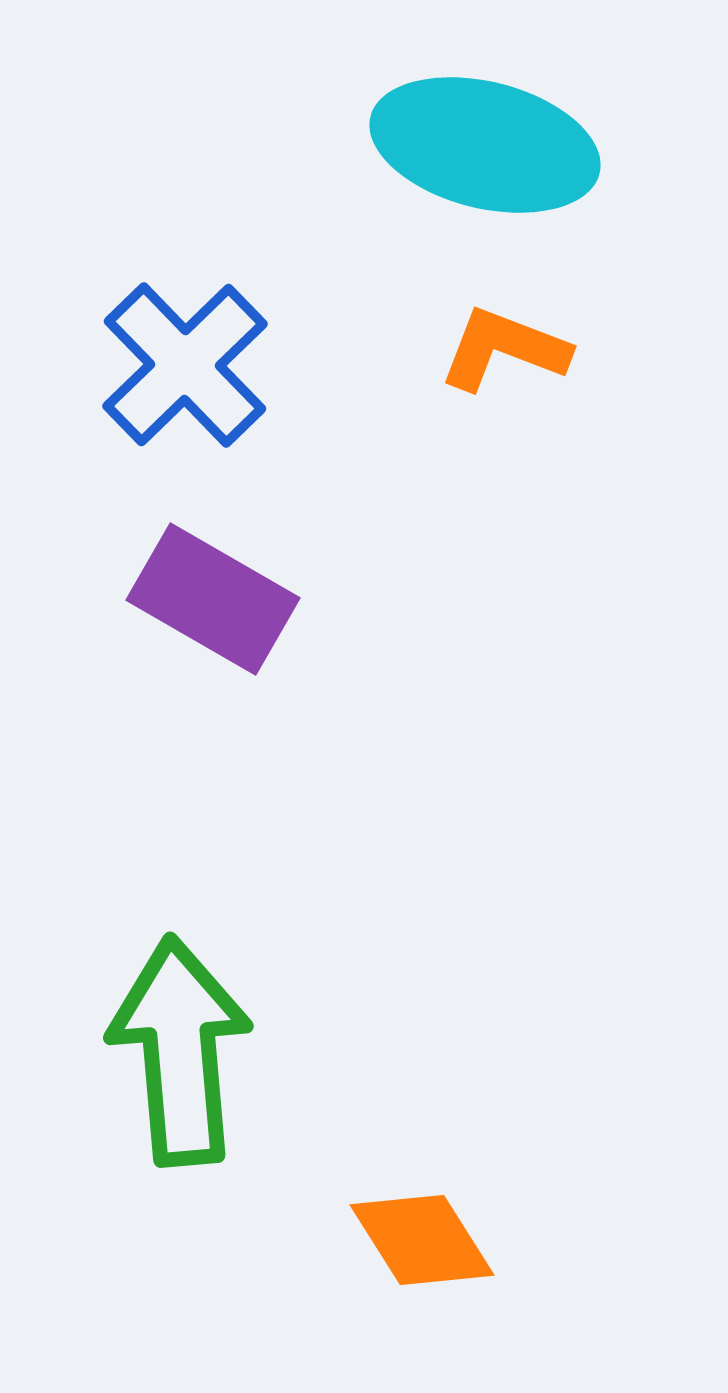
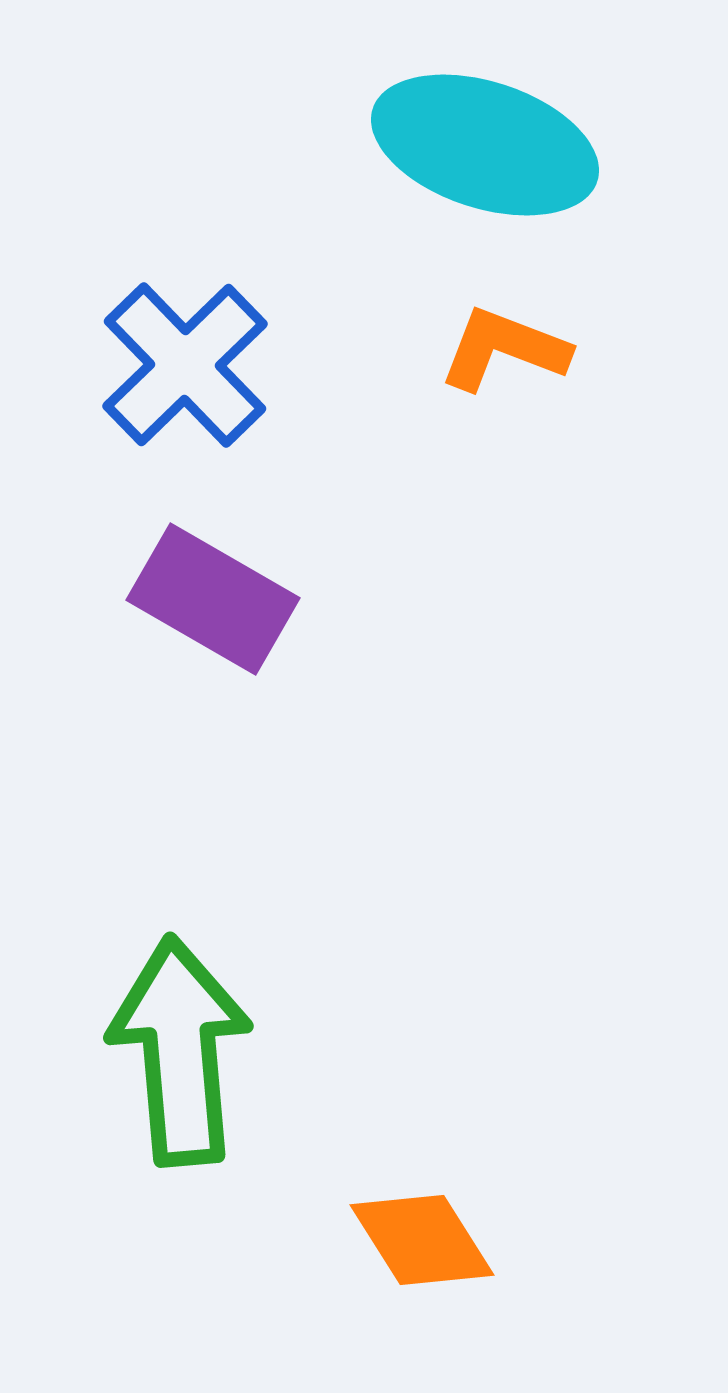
cyan ellipse: rotated 4 degrees clockwise
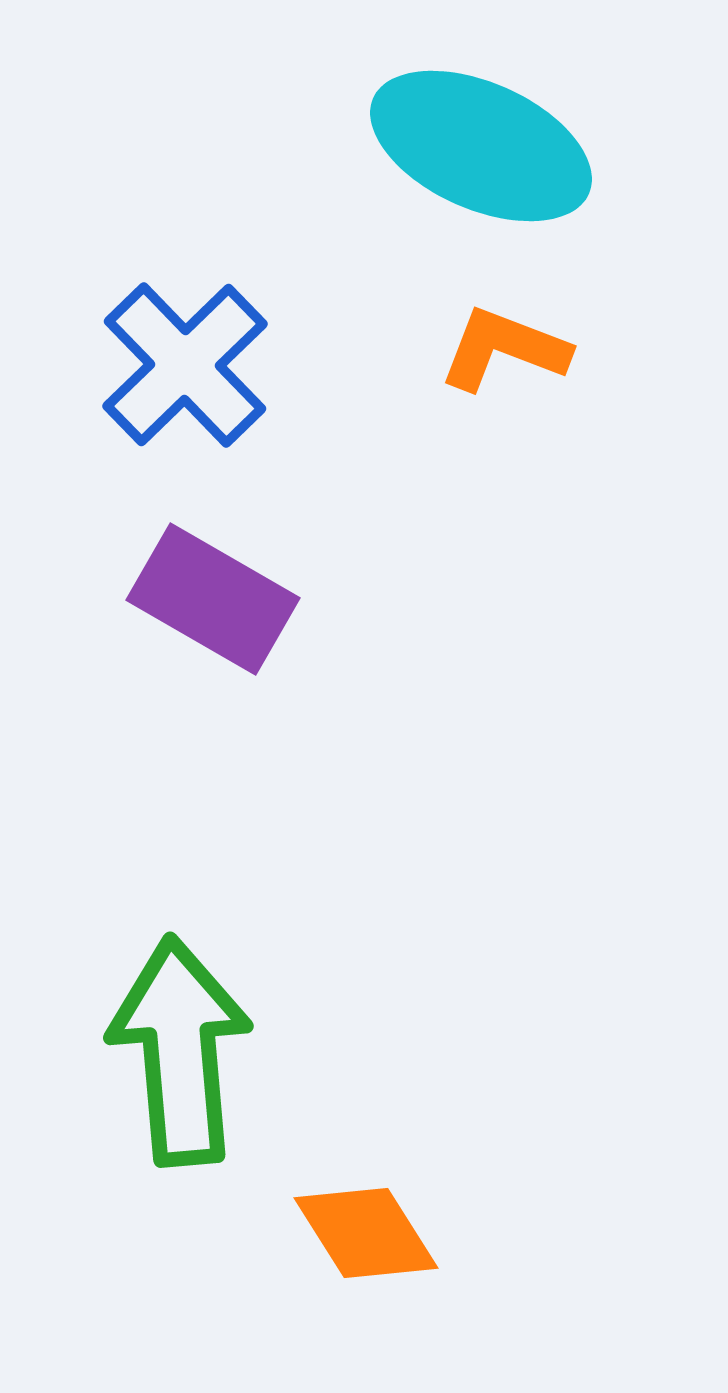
cyan ellipse: moved 4 px left, 1 px down; rotated 6 degrees clockwise
orange diamond: moved 56 px left, 7 px up
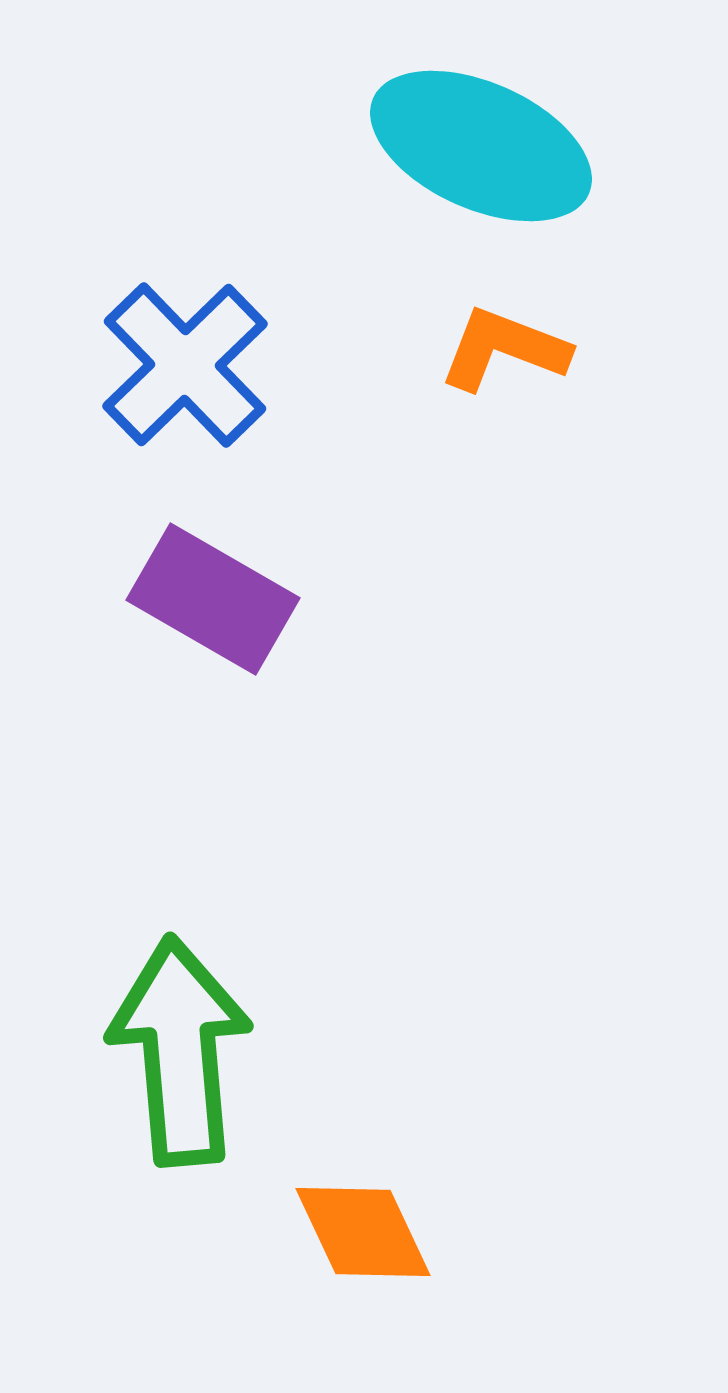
orange diamond: moved 3 px left, 1 px up; rotated 7 degrees clockwise
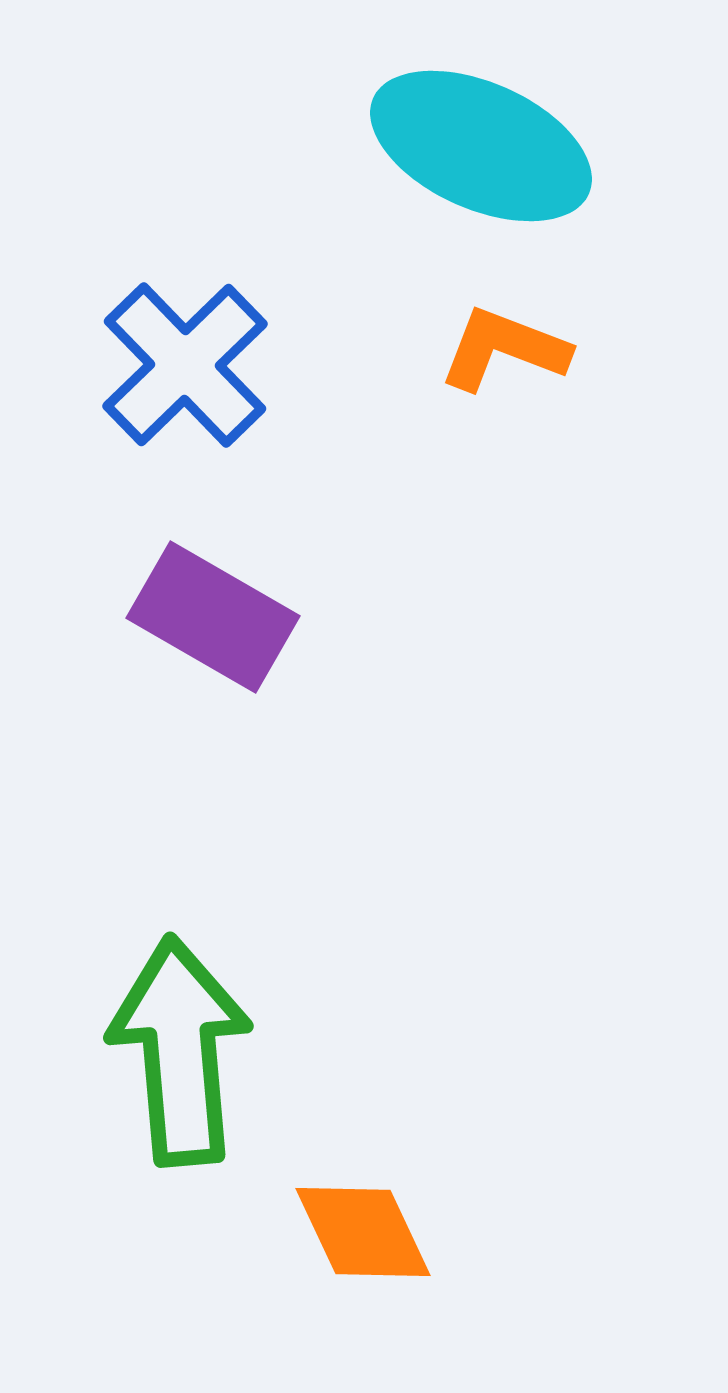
purple rectangle: moved 18 px down
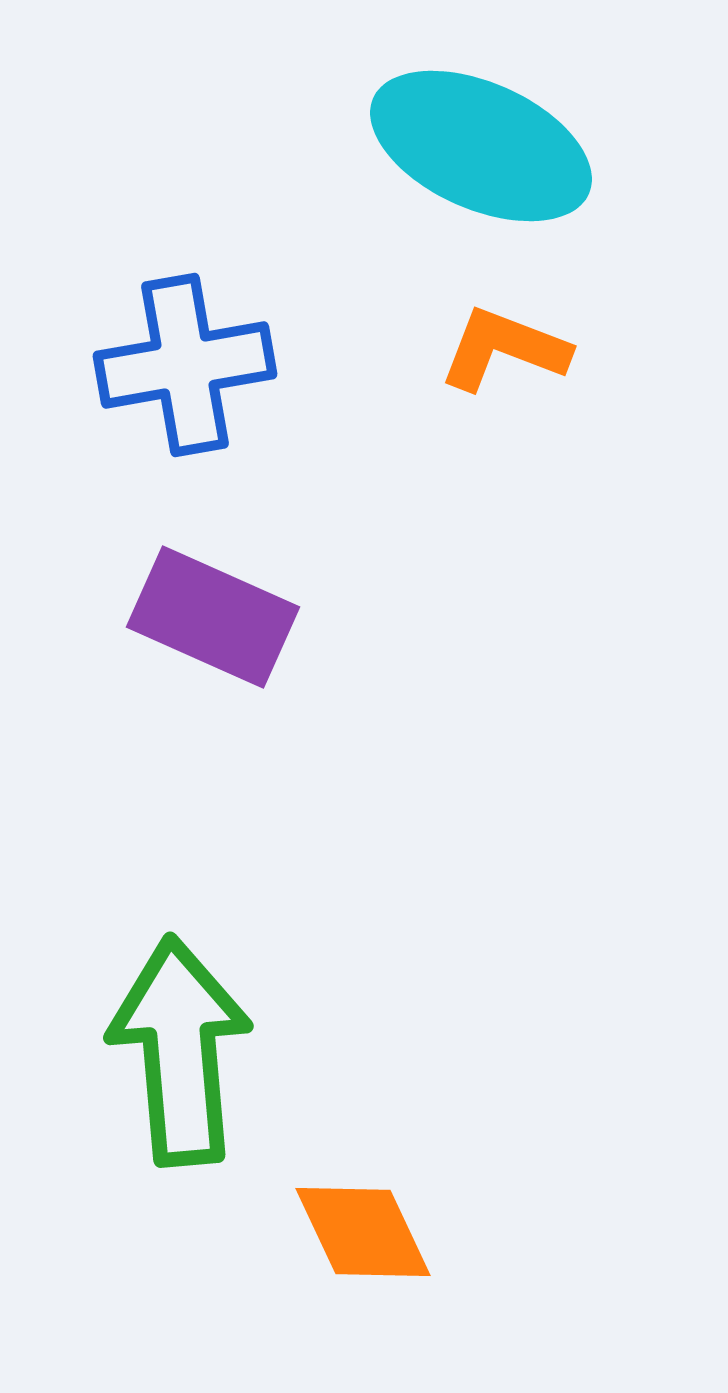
blue cross: rotated 34 degrees clockwise
purple rectangle: rotated 6 degrees counterclockwise
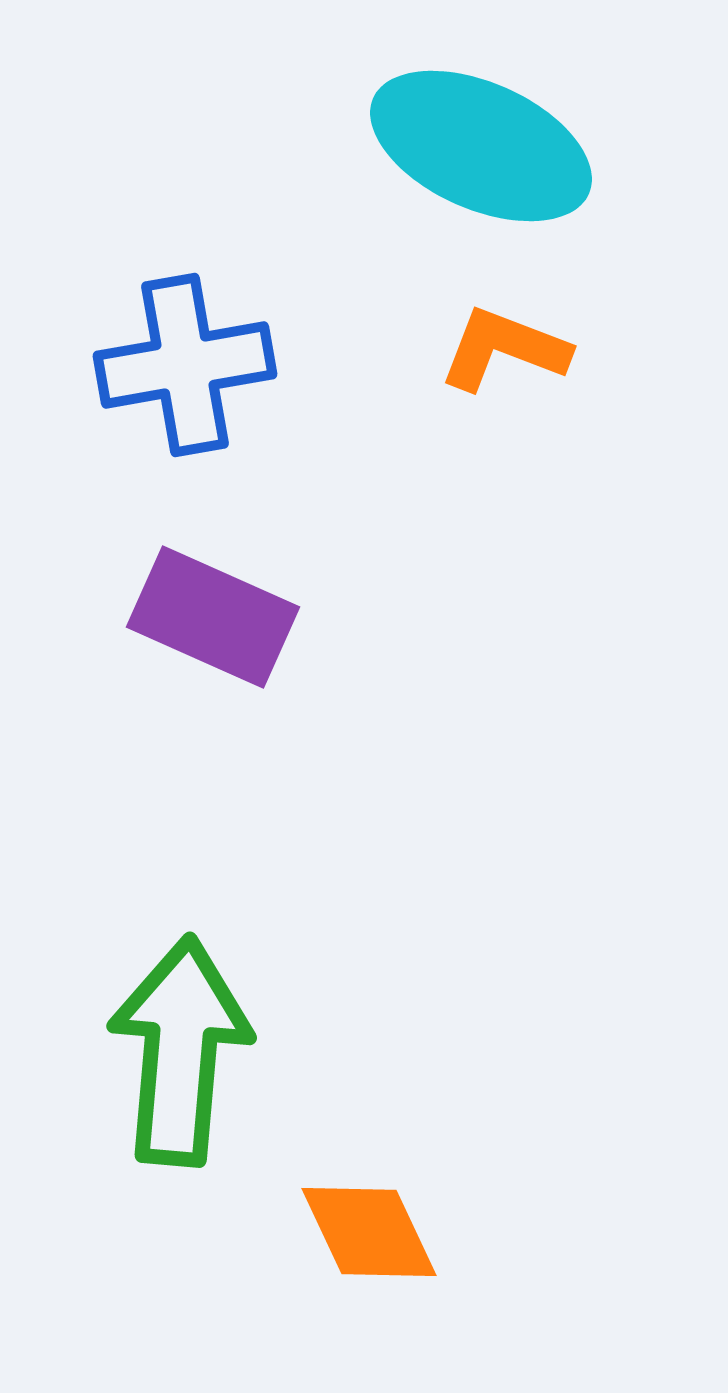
green arrow: rotated 10 degrees clockwise
orange diamond: moved 6 px right
